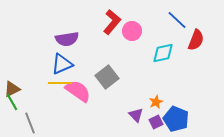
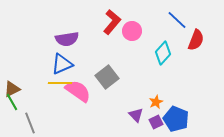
cyan diamond: rotated 35 degrees counterclockwise
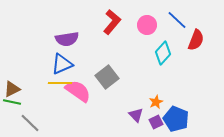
pink circle: moved 15 px right, 6 px up
green line: rotated 48 degrees counterclockwise
gray line: rotated 25 degrees counterclockwise
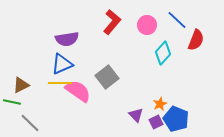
brown triangle: moved 9 px right, 4 px up
orange star: moved 4 px right, 2 px down
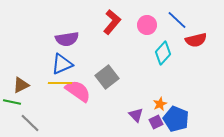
red semicircle: rotated 55 degrees clockwise
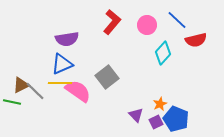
gray line: moved 5 px right, 32 px up
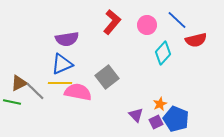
brown triangle: moved 2 px left, 2 px up
pink semicircle: moved 1 px down; rotated 24 degrees counterclockwise
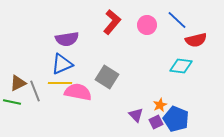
cyan diamond: moved 18 px right, 13 px down; rotated 55 degrees clockwise
gray square: rotated 20 degrees counterclockwise
brown triangle: moved 1 px left
gray line: rotated 25 degrees clockwise
orange star: moved 1 px down
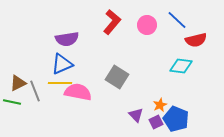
gray square: moved 10 px right
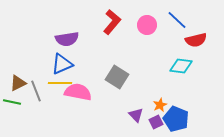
gray line: moved 1 px right
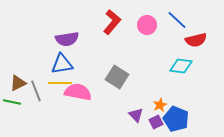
blue triangle: rotated 15 degrees clockwise
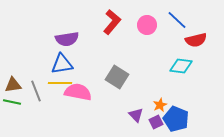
brown triangle: moved 5 px left, 2 px down; rotated 18 degrees clockwise
